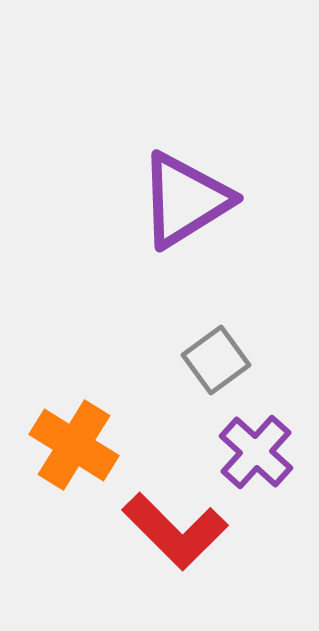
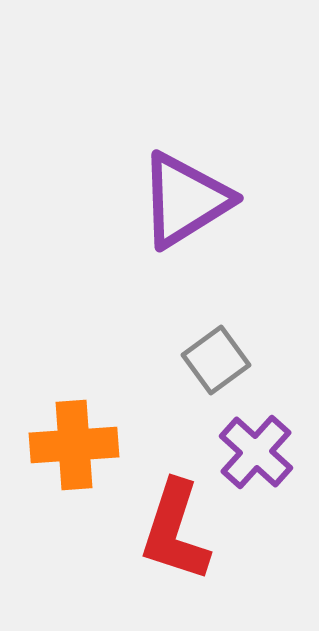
orange cross: rotated 36 degrees counterclockwise
red L-shape: rotated 63 degrees clockwise
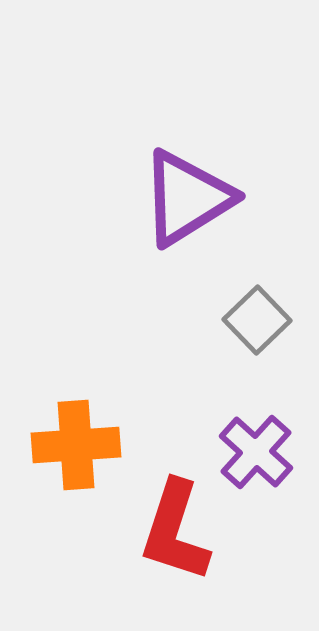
purple triangle: moved 2 px right, 2 px up
gray square: moved 41 px right, 40 px up; rotated 8 degrees counterclockwise
orange cross: moved 2 px right
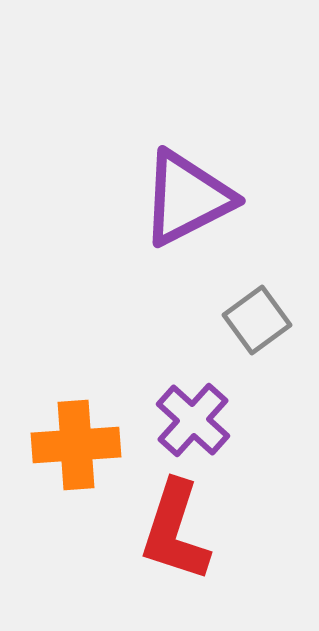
purple triangle: rotated 5 degrees clockwise
gray square: rotated 8 degrees clockwise
purple cross: moved 63 px left, 32 px up
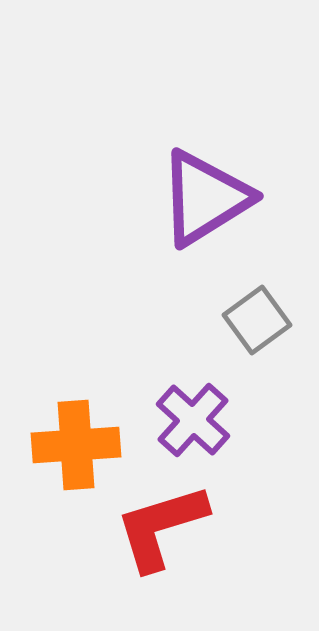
purple triangle: moved 18 px right; rotated 5 degrees counterclockwise
red L-shape: moved 14 px left, 4 px up; rotated 55 degrees clockwise
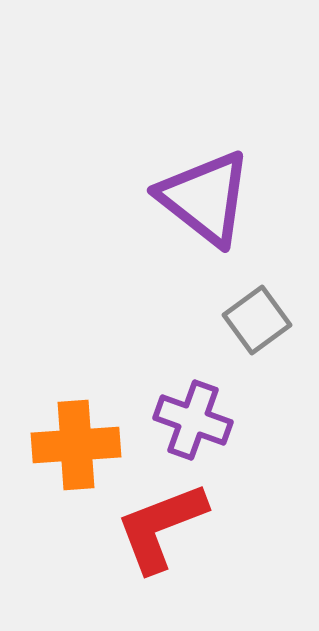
purple triangle: rotated 50 degrees counterclockwise
purple cross: rotated 22 degrees counterclockwise
red L-shape: rotated 4 degrees counterclockwise
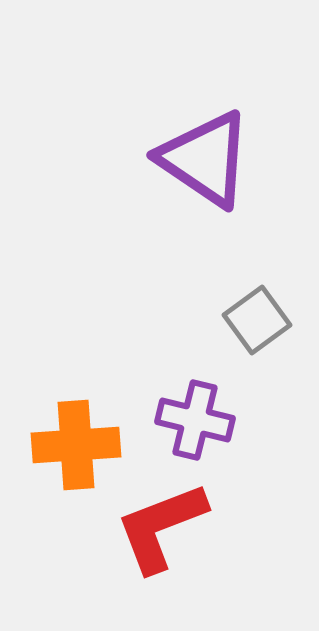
purple triangle: moved 39 px up; rotated 4 degrees counterclockwise
purple cross: moved 2 px right; rotated 6 degrees counterclockwise
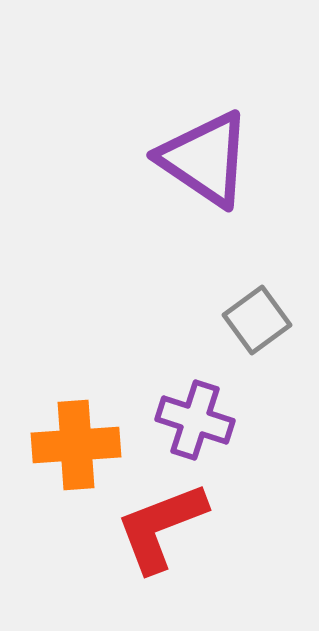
purple cross: rotated 4 degrees clockwise
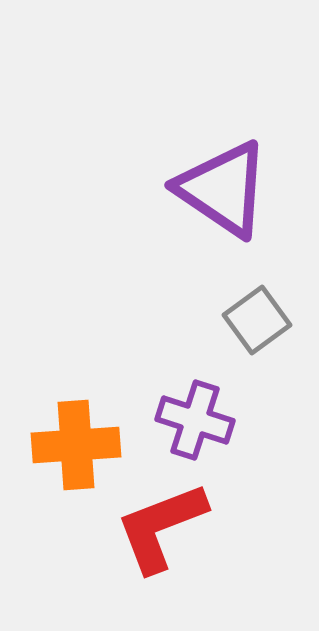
purple triangle: moved 18 px right, 30 px down
